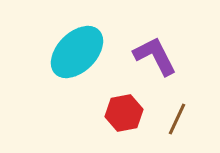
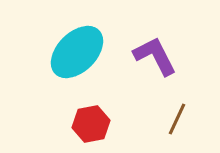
red hexagon: moved 33 px left, 11 px down
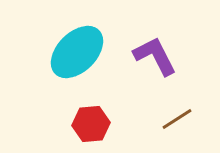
brown line: rotated 32 degrees clockwise
red hexagon: rotated 6 degrees clockwise
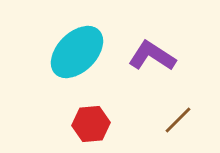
purple L-shape: moved 3 px left; rotated 30 degrees counterclockwise
brown line: moved 1 px right, 1 px down; rotated 12 degrees counterclockwise
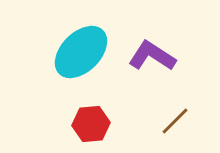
cyan ellipse: moved 4 px right
brown line: moved 3 px left, 1 px down
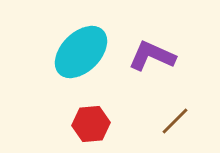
purple L-shape: rotated 9 degrees counterclockwise
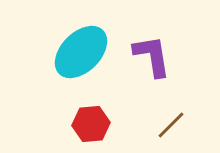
purple L-shape: rotated 57 degrees clockwise
brown line: moved 4 px left, 4 px down
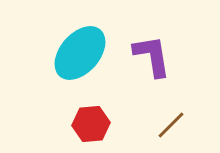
cyan ellipse: moved 1 px left, 1 px down; rotated 4 degrees counterclockwise
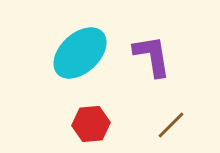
cyan ellipse: rotated 6 degrees clockwise
